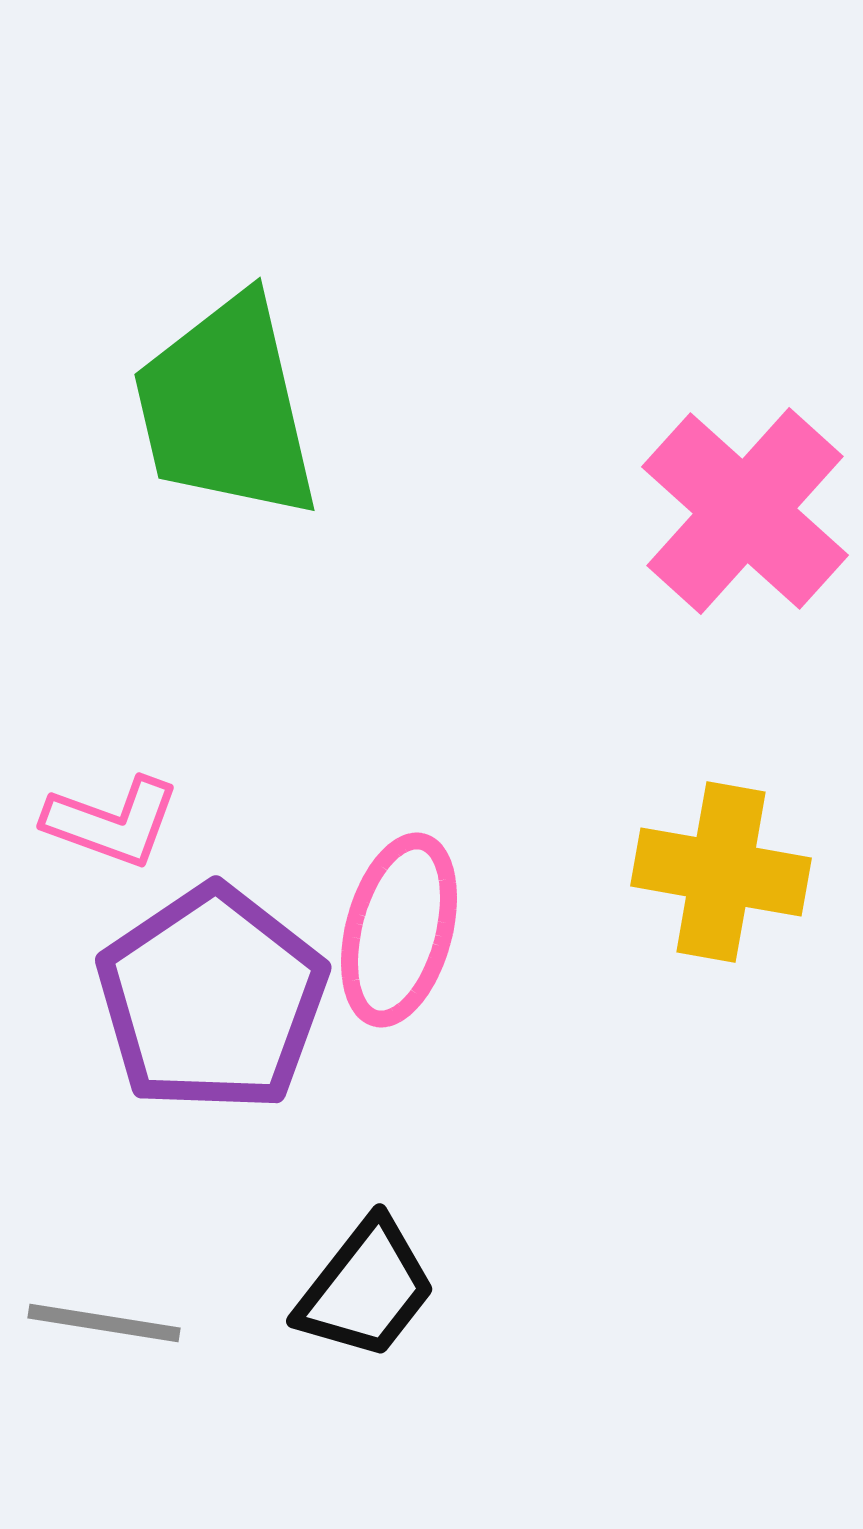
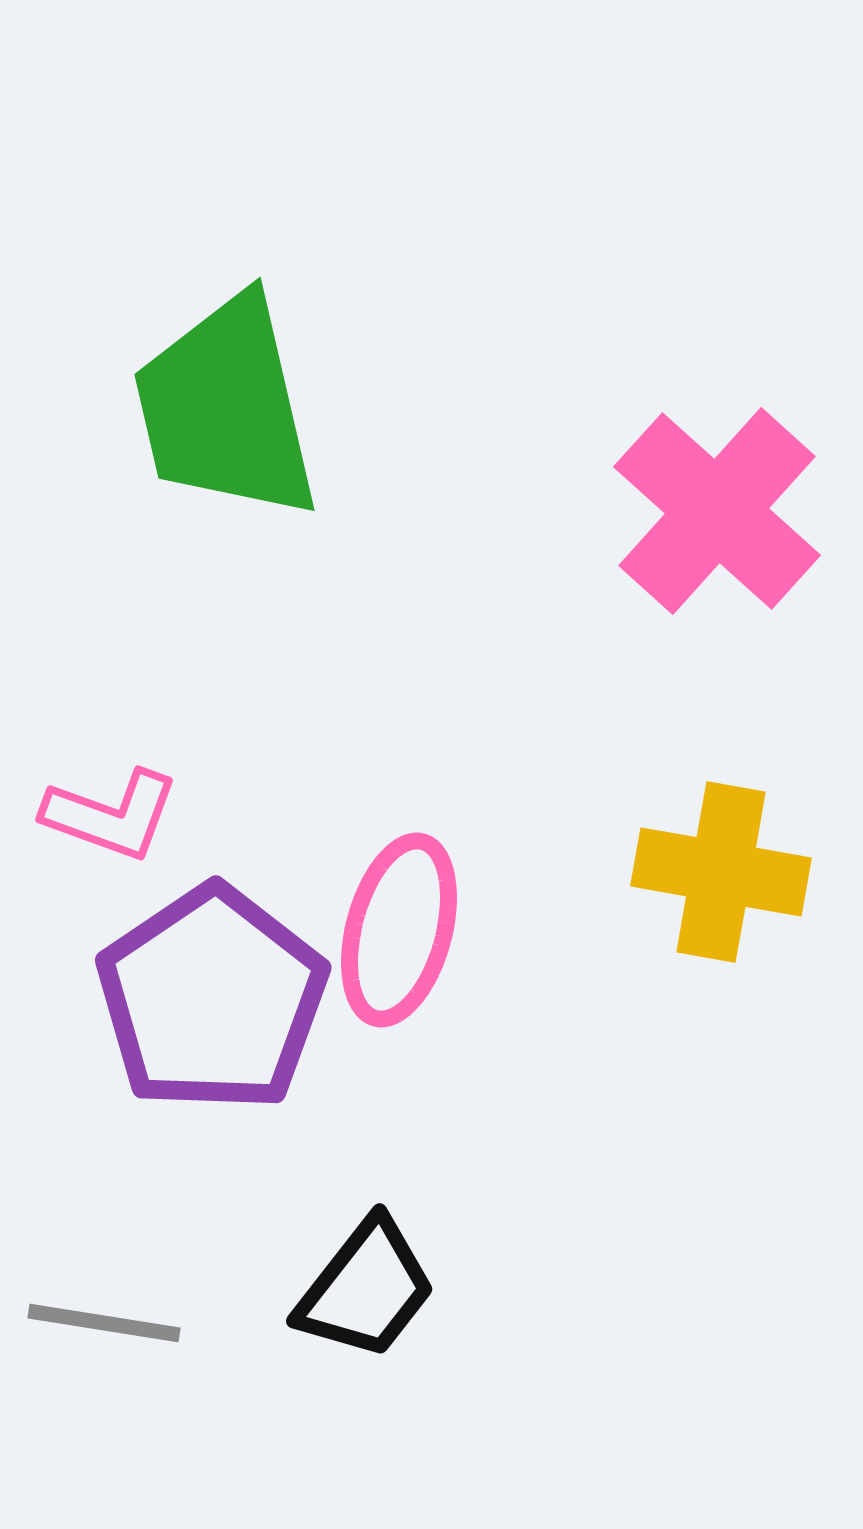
pink cross: moved 28 px left
pink L-shape: moved 1 px left, 7 px up
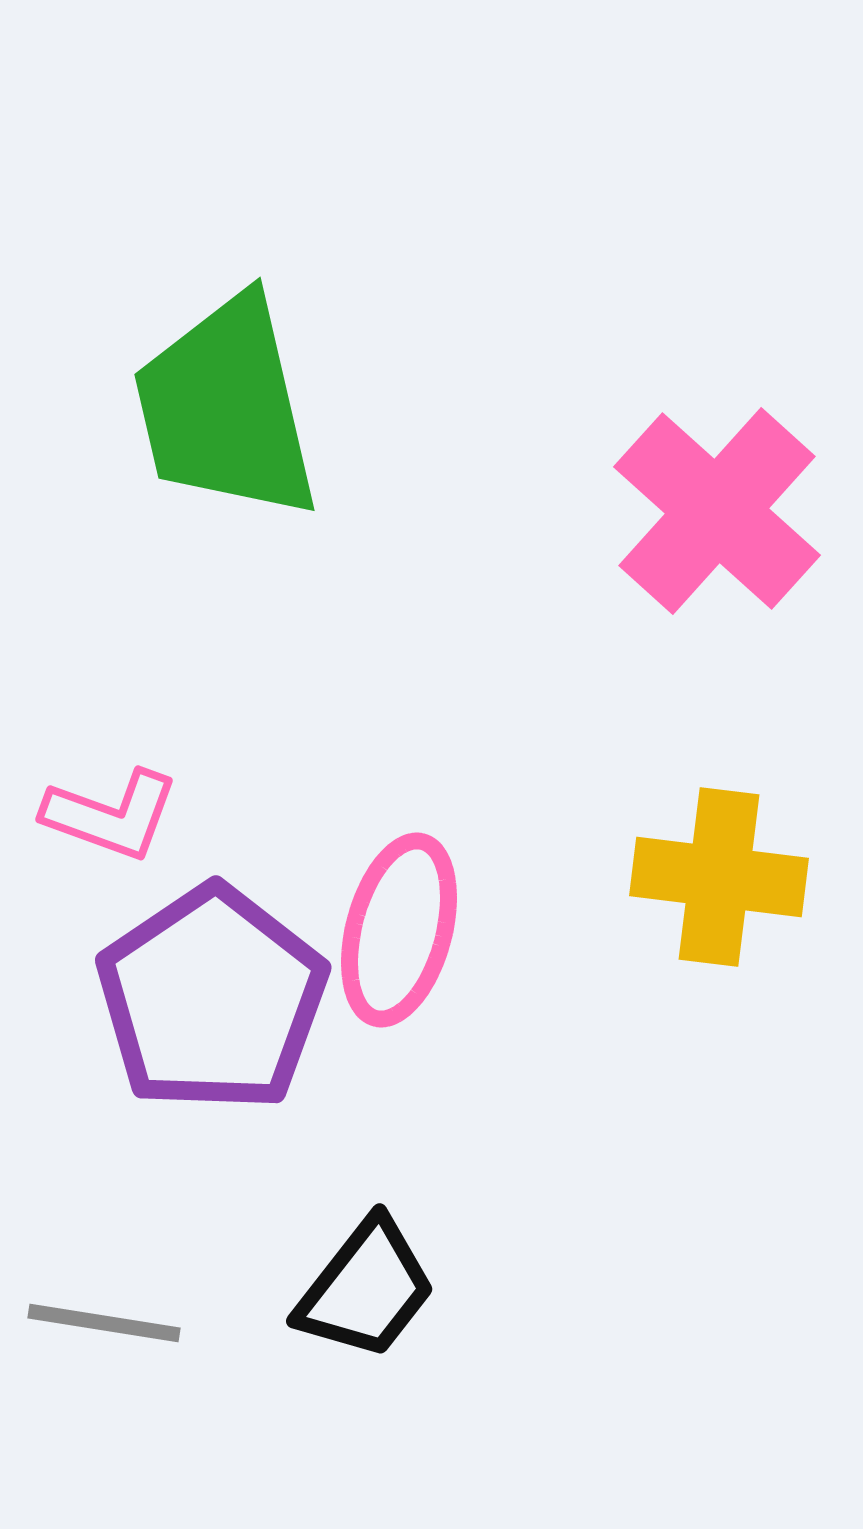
yellow cross: moved 2 px left, 5 px down; rotated 3 degrees counterclockwise
